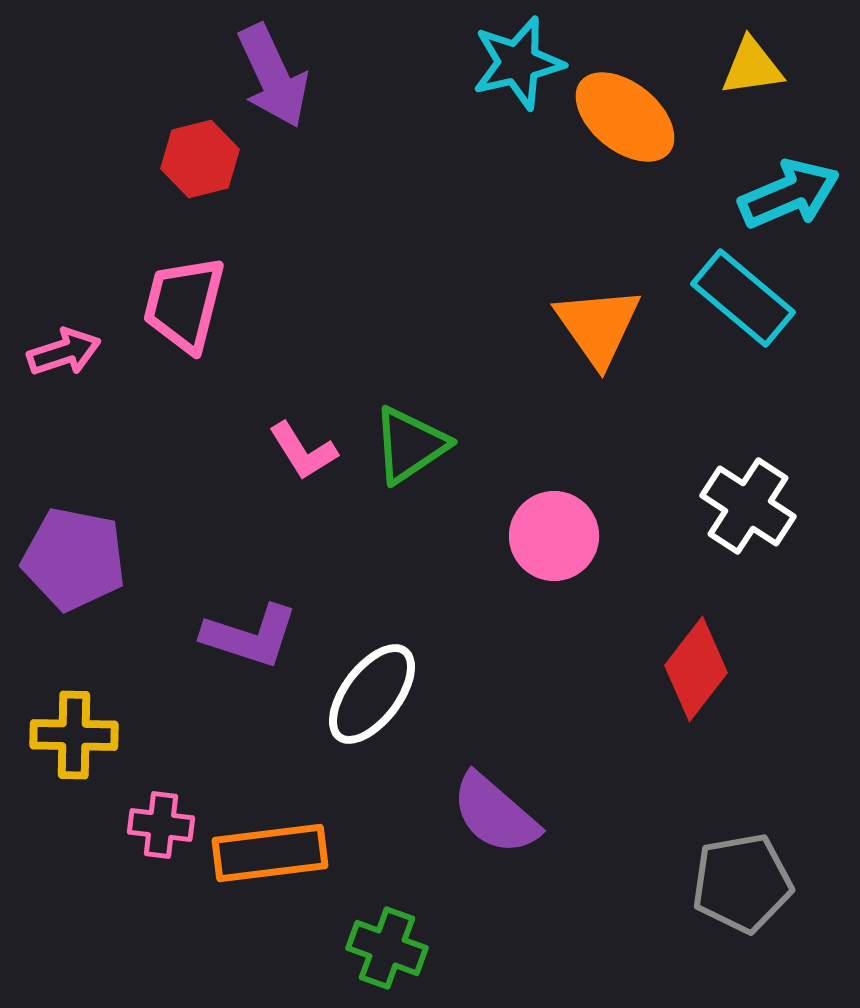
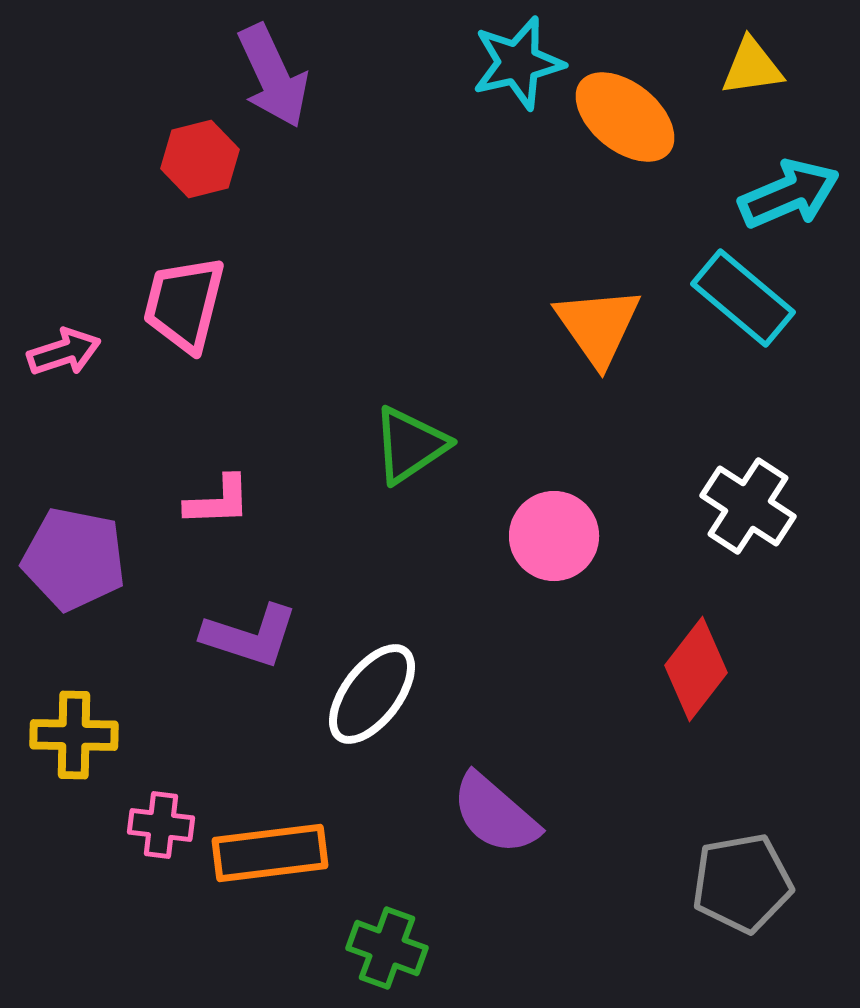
pink L-shape: moved 85 px left, 50 px down; rotated 60 degrees counterclockwise
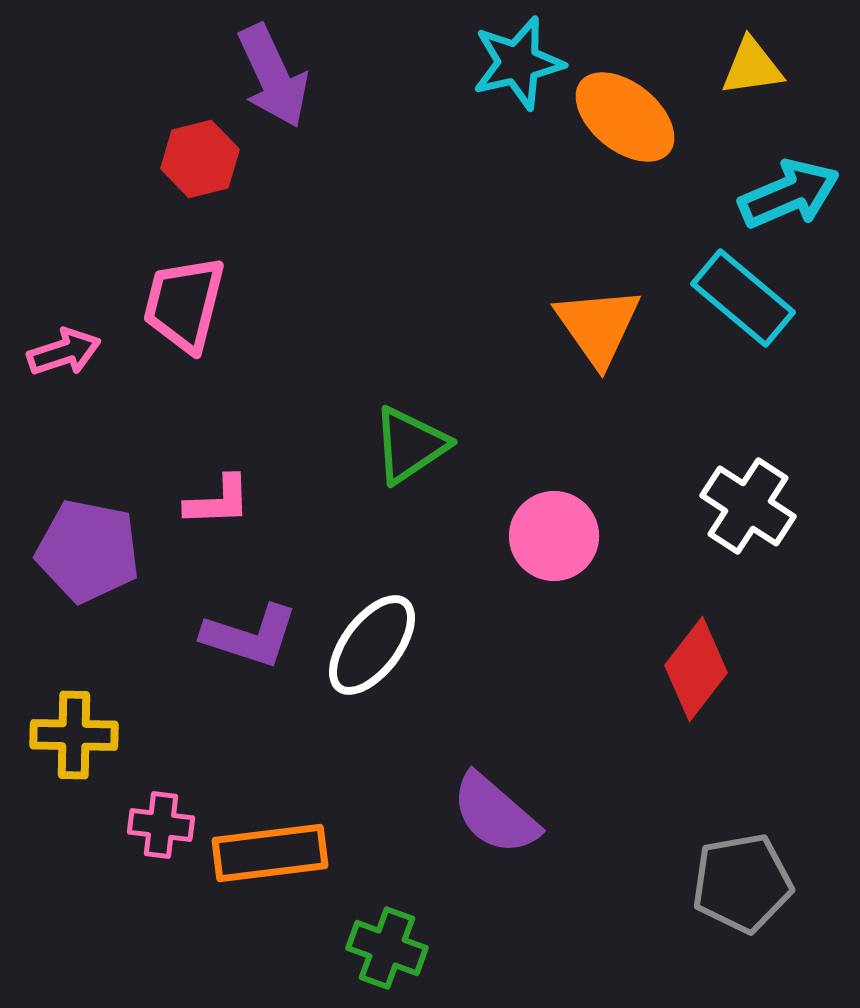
purple pentagon: moved 14 px right, 8 px up
white ellipse: moved 49 px up
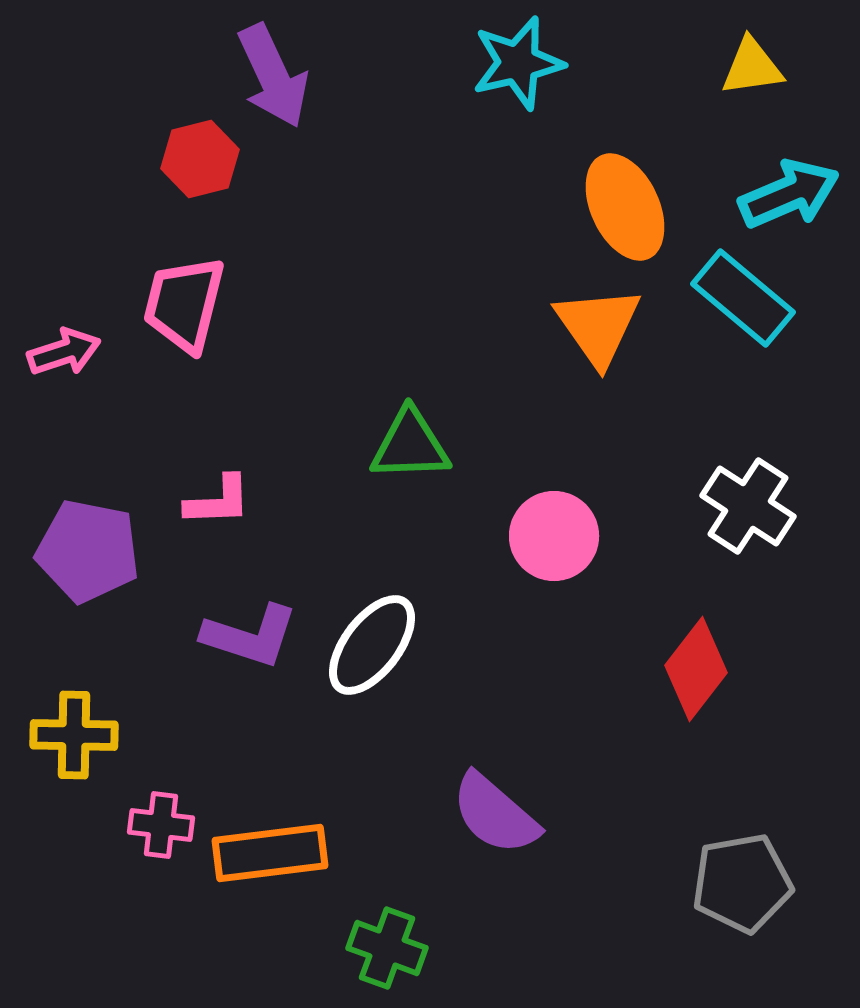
orange ellipse: moved 90 px down; rotated 26 degrees clockwise
green triangle: rotated 32 degrees clockwise
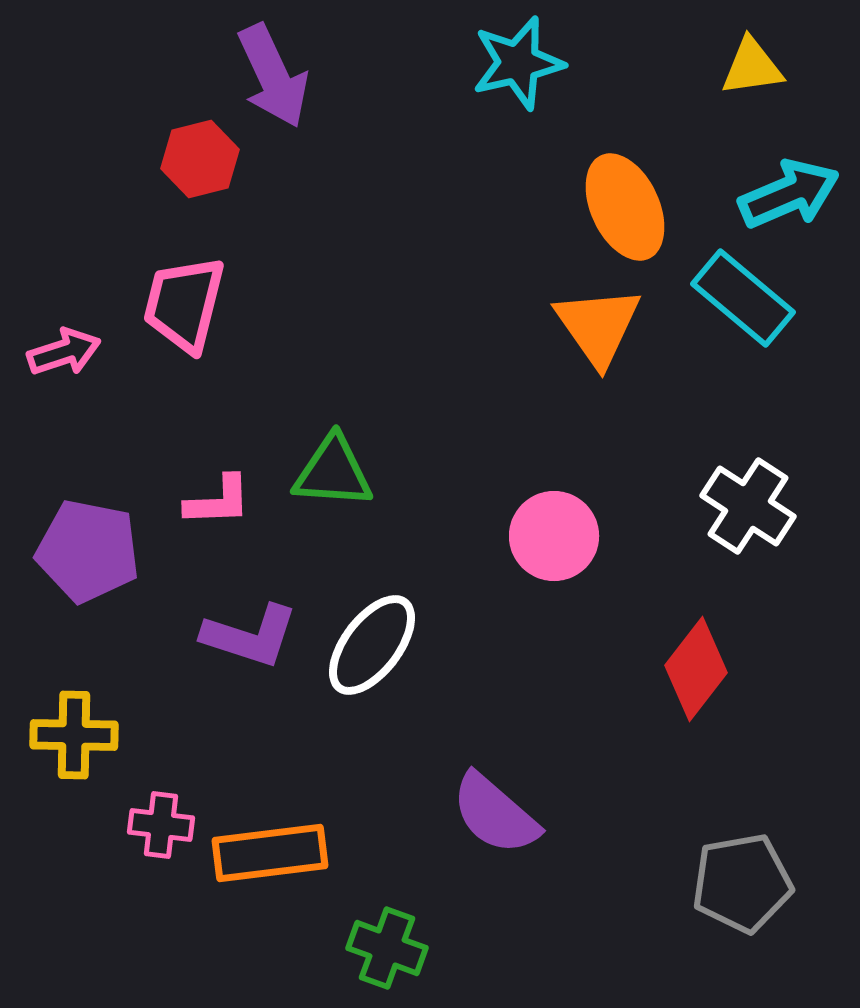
green triangle: moved 77 px left, 27 px down; rotated 6 degrees clockwise
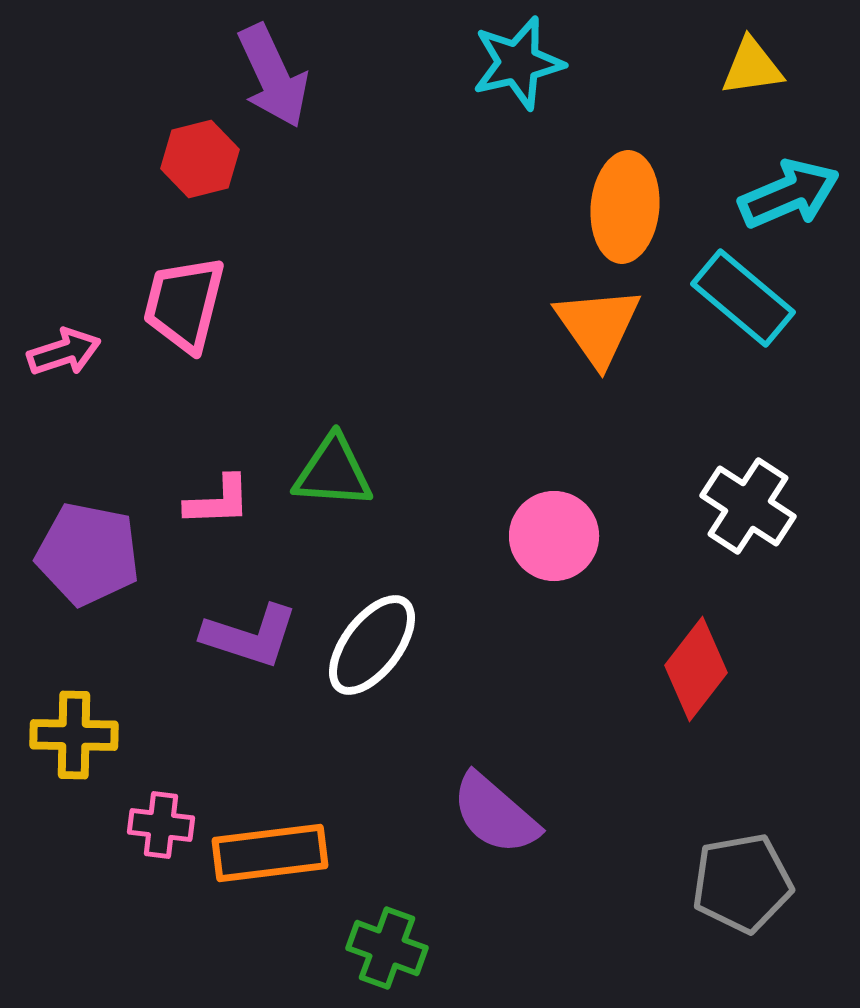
orange ellipse: rotated 30 degrees clockwise
purple pentagon: moved 3 px down
